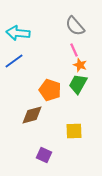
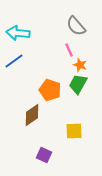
gray semicircle: moved 1 px right
pink line: moved 5 px left
brown diamond: rotated 20 degrees counterclockwise
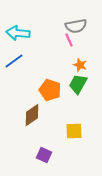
gray semicircle: rotated 60 degrees counterclockwise
pink line: moved 10 px up
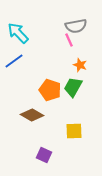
cyan arrow: rotated 40 degrees clockwise
green trapezoid: moved 5 px left, 3 px down
brown diamond: rotated 65 degrees clockwise
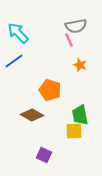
green trapezoid: moved 7 px right, 28 px down; rotated 40 degrees counterclockwise
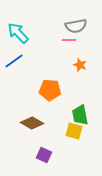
pink line: rotated 64 degrees counterclockwise
orange pentagon: rotated 15 degrees counterclockwise
brown diamond: moved 8 px down
yellow square: rotated 18 degrees clockwise
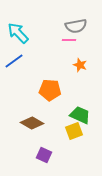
green trapezoid: rotated 125 degrees clockwise
yellow square: rotated 36 degrees counterclockwise
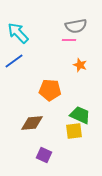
brown diamond: rotated 35 degrees counterclockwise
yellow square: rotated 12 degrees clockwise
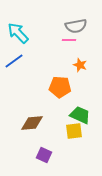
orange pentagon: moved 10 px right, 3 px up
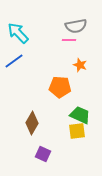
brown diamond: rotated 55 degrees counterclockwise
yellow square: moved 3 px right
purple square: moved 1 px left, 1 px up
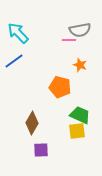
gray semicircle: moved 4 px right, 4 px down
orange pentagon: rotated 10 degrees clockwise
purple square: moved 2 px left, 4 px up; rotated 28 degrees counterclockwise
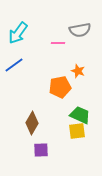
cyan arrow: rotated 100 degrees counterclockwise
pink line: moved 11 px left, 3 px down
blue line: moved 4 px down
orange star: moved 2 px left, 6 px down
orange pentagon: rotated 25 degrees counterclockwise
